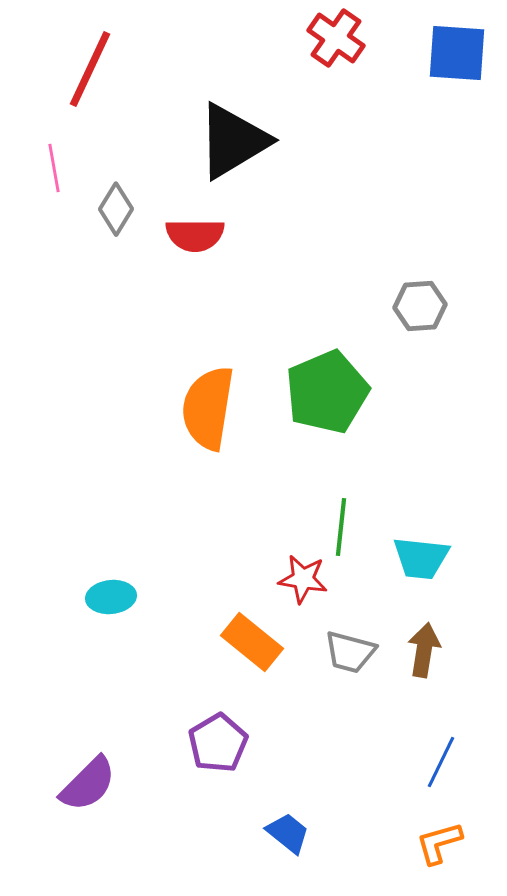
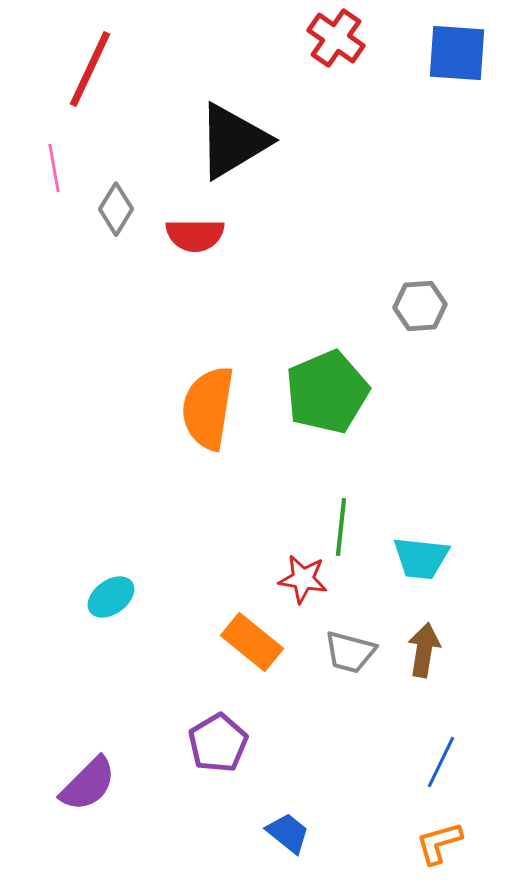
cyan ellipse: rotated 30 degrees counterclockwise
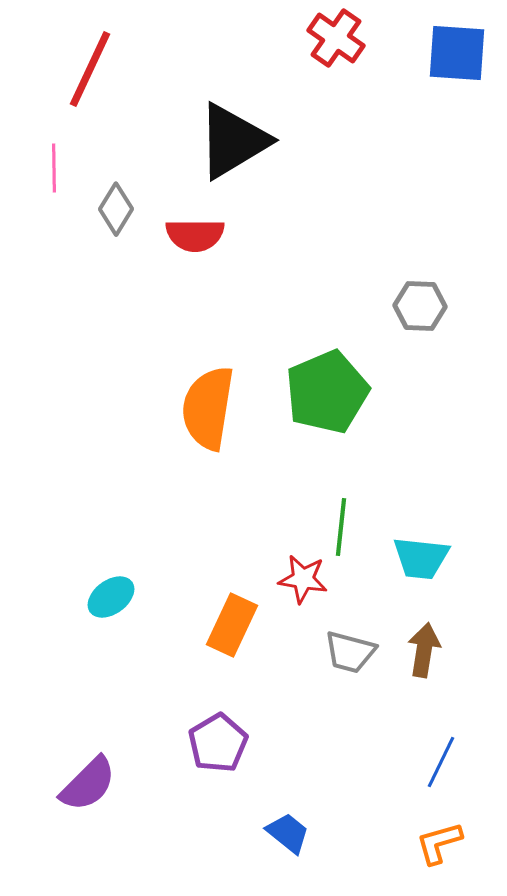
pink line: rotated 9 degrees clockwise
gray hexagon: rotated 6 degrees clockwise
orange rectangle: moved 20 px left, 17 px up; rotated 76 degrees clockwise
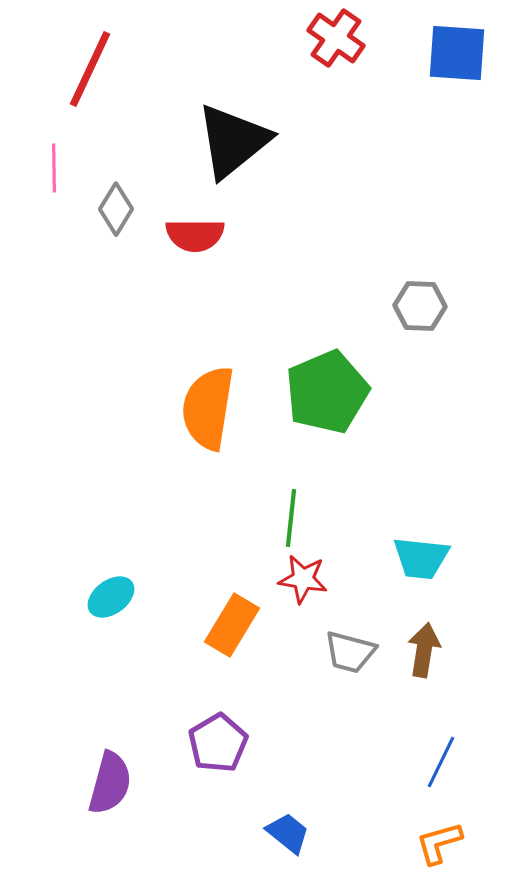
black triangle: rotated 8 degrees counterclockwise
green line: moved 50 px left, 9 px up
orange rectangle: rotated 6 degrees clockwise
purple semicircle: moved 22 px right, 1 px up; rotated 30 degrees counterclockwise
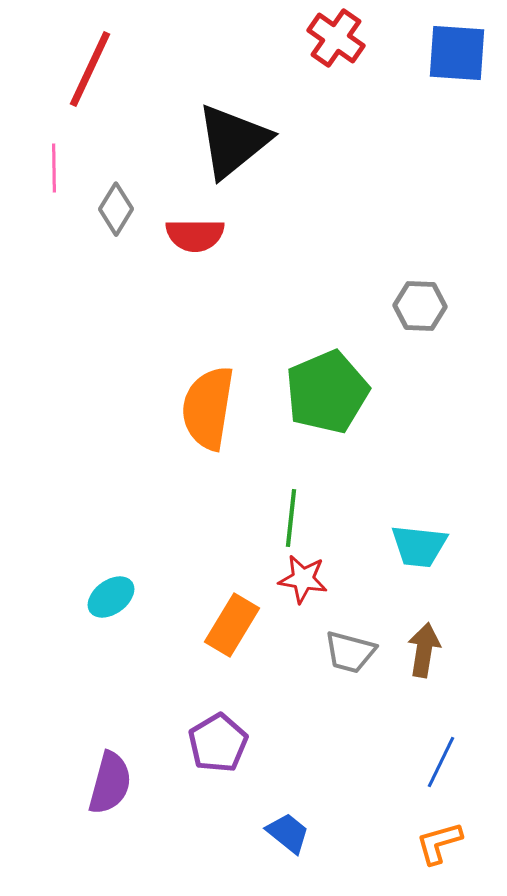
cyan trapezoid: moved 2 px left, 12 px up
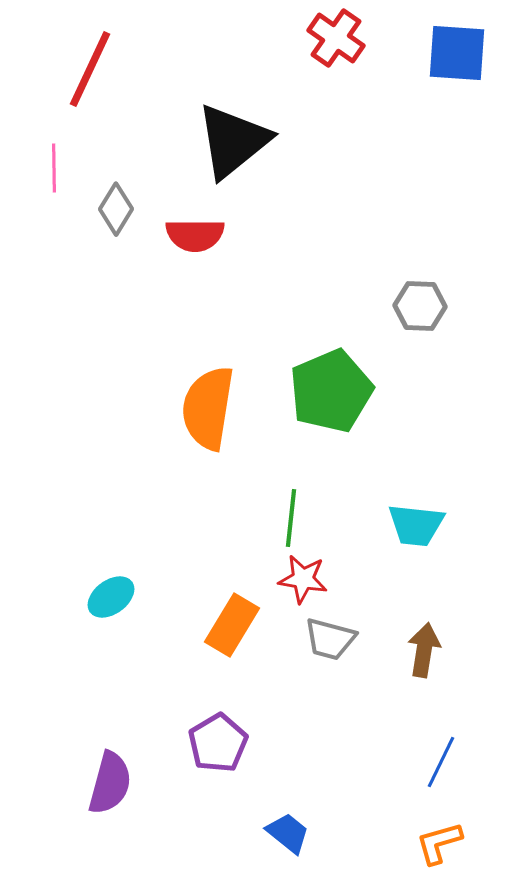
green pentagon: moved 4 px right, 1 px up
cyan trapezoid: moved 3 px left, 21 px up
gray trapezoid: moved 20 px left, 13 px up
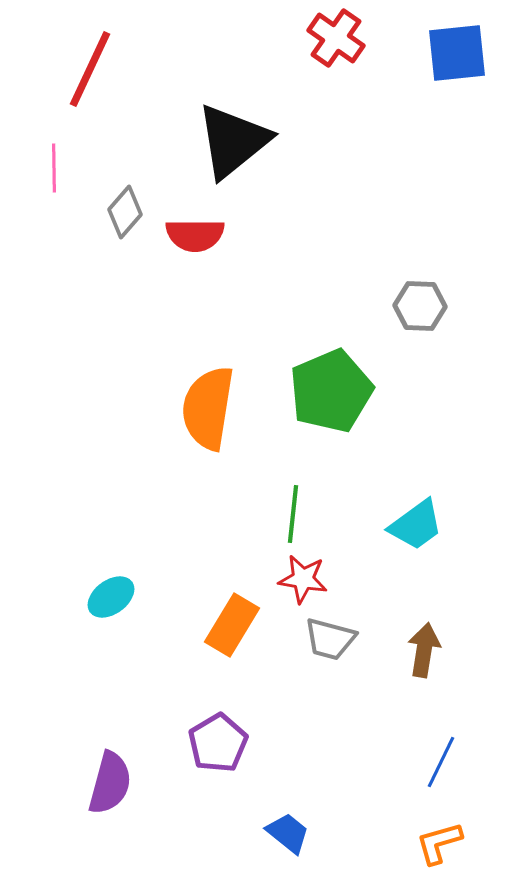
blue square: rotated 10 degrees counterclockwise
gray diamond: moved 9 px right, 3 px down; rotated 9 degrees clockwise
green line: moved 2 px right, 4 px up
cyan trapezoid: rotated 42 degrees counterclockwise
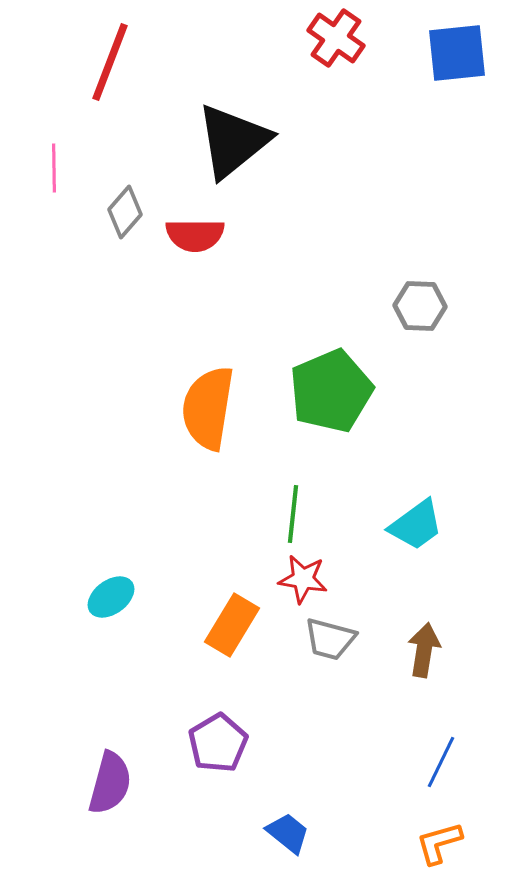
red line: moved 20 px right, 7 px up; rotated 4 degrees counterclockwise
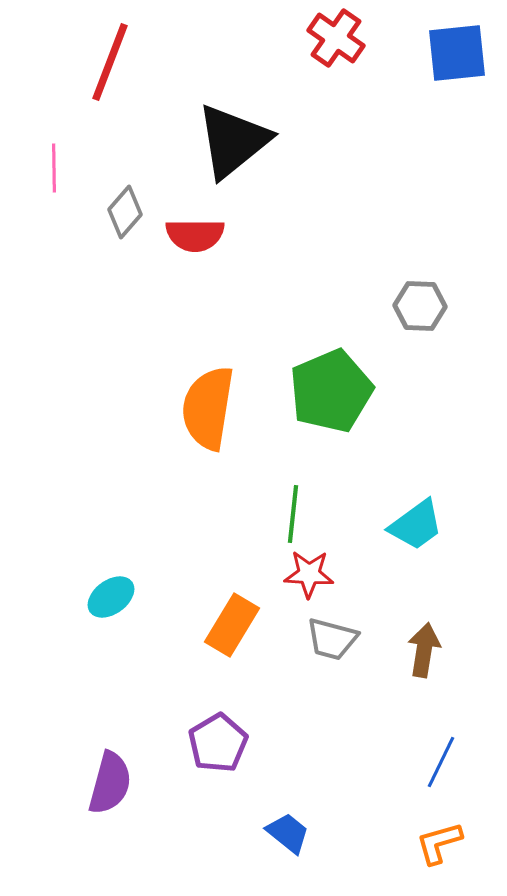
red star: moved 6 px right, 5 px up; rotated 6 degrees counterclockwise
gray trapezoid: moved 2 px right
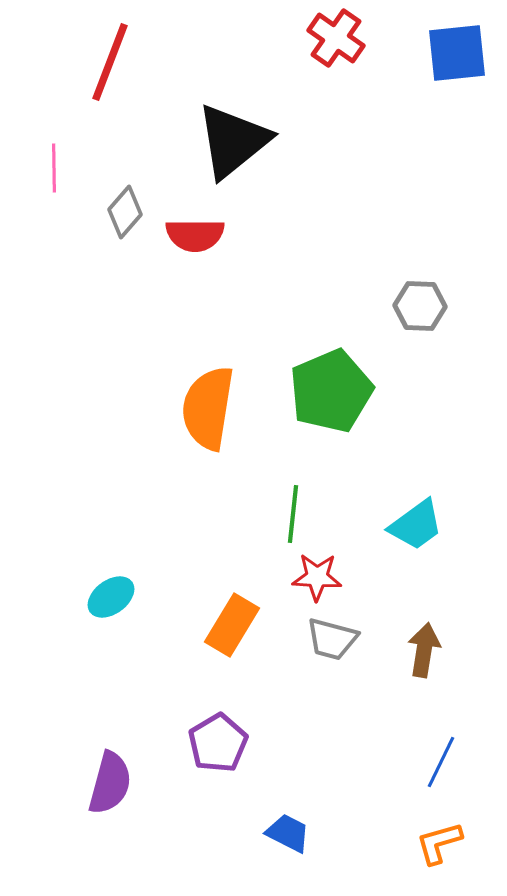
red star: moved 8 px right, 3 px down
blue trapezoid: rotated 12 degrees counterclockwise
